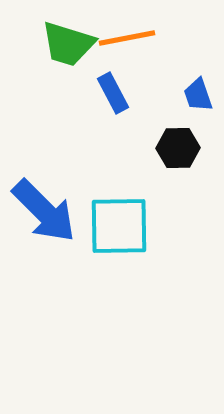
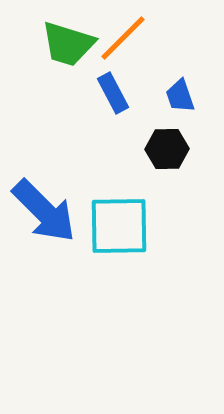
orange line: moved 4 px left; rotated 34 degrees counterclockwise
blue trapezoid: moved 18 px left, 1 px down
black hexagon: moved 11 px left, 1 px down
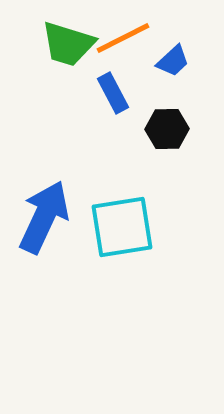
orange line: rotated 18 degrees clockwise
blue trapezoid: moved 7 px left, 35 px up; rotated 114 degrees counterclockwise
black hexagon: moved 20 px up
blue arrow: moved 6 px down; rotated 110 degrees counterclockwise
cyan square: moved 3 px right, 1 px down; rotated 8 degrees counterclockwise
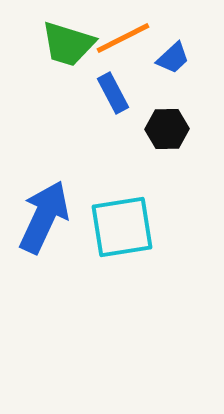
blue trapezoid: moved 3 px up
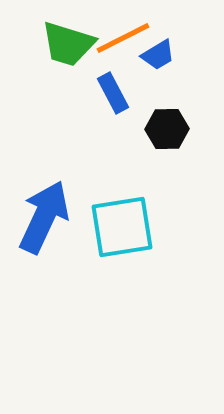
blue trapezoid: moved 15 px left, 3 px up; rotated 12 degrees clockwise
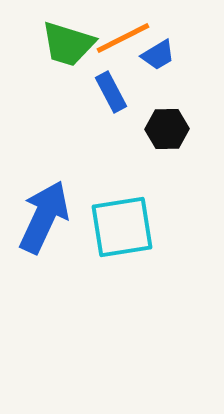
blue rectangle: moved 2 px left, 1 px up
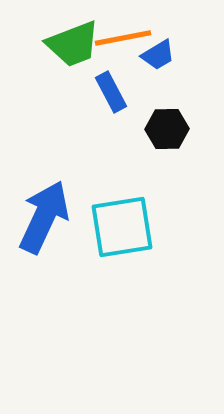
orange line: rotated 16 degrees clockwise
green trapezoid: moved 5 px right; rotated 38 degrees counterclockwise
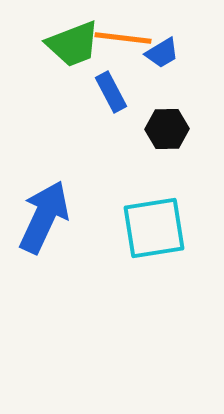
orange line: rotated 18 degrees clockwise
blue trapezoid: moved 4 px right, 2 px up
cyan square: moved 32 px right, 1 px down
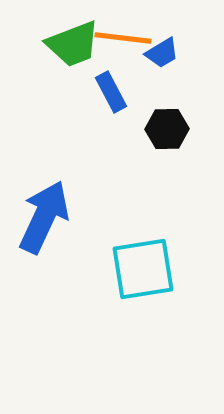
cyan square: moved 11 px left, 41 px down
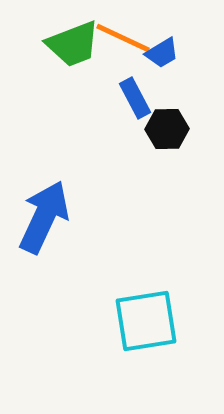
orange line: rotated 18 degrees clockwise
blue rectangle: moved 24 px right, 6 px down
cyan square: moved 3 px right, 52 px down
